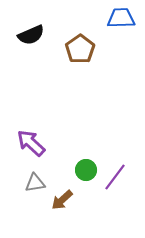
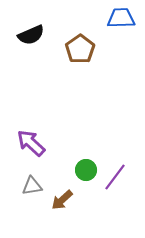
gray triangle: moved 3 px left, 3 px down
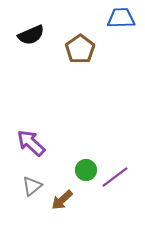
purple line: rotated 16 degrees clockwise
gray triangle: rotated 30 degrees counterclockwise
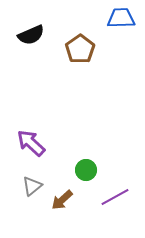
purple line: moved 20 px down; rotated 8 degrees clockwise
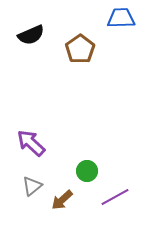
green circle: moved 1 px right, 1 px down
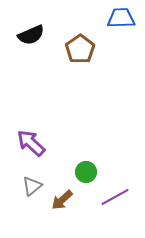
green circle: moved 1 px left, 1 px down
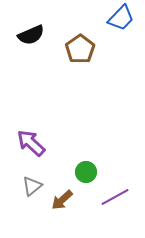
blue trapezoid: rotated 136 degrees clockwise
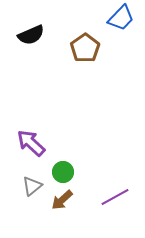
brown pentagon: moved 5 px right, 1 px up
green circle: moved 23 px left
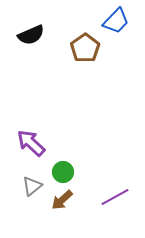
blue trapezoid: moved 5 px left, 3 px down
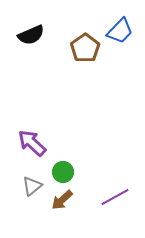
blue trapezoid: moved 4 px right, 10 px down
purple arrow: moved 1 px right
